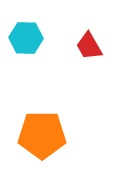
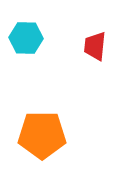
red trapezoid: moved 6 px right; rotated 36 degrees clockwise
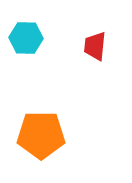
orange pentagon: moved 1 px left
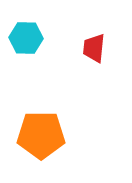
red trapezoid: moved 1 px left, 2 px down
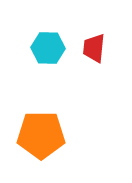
cyan hexagon: moved 22 px right, 10 px down
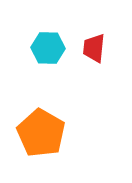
orange pentagon: moved 2 px up; rotated 30 degrees clockwise
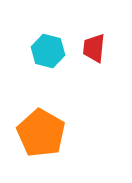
cyan hexagon: moved 3 px down; rotated 12 degrees clockwise
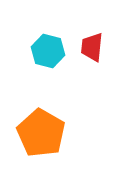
red trapezoid: moved 2 px left, 1 px up
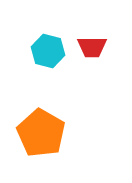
red trapezoid: rotated 96 degrees counterclockwise
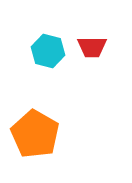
orange pentagon: moved 6 px left, 1 px down
